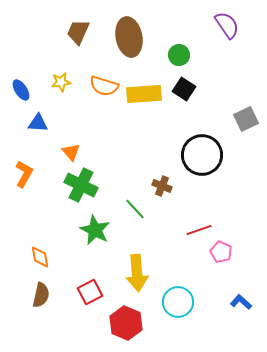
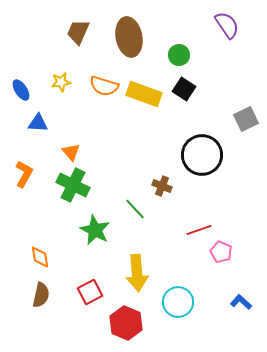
yellow rectangle: rotated 24 degrees clockwise
green cross: moved 8 px left
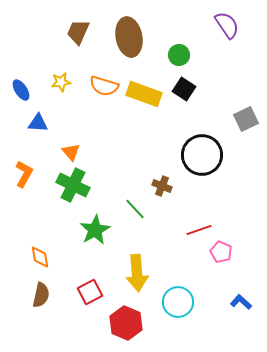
green star: rotated 16 degrees clockwise
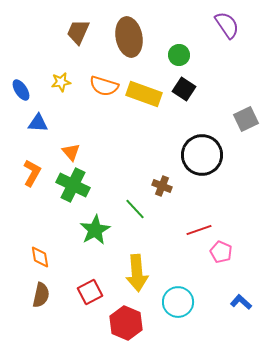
orange L-shape: moved 8 px right, 1 px up
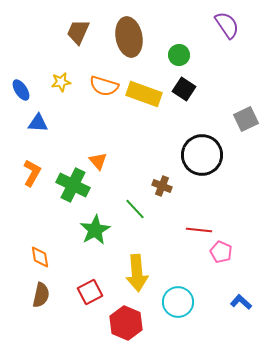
orange triangle: moved 27 px right, 9 px down
red line: rotated 25 degrees clockwise
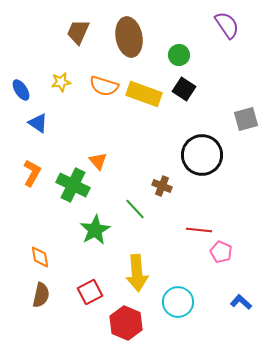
gray square: rotated 10 degrees clockwise
blue triangle: rotated 30 degrees clockwise
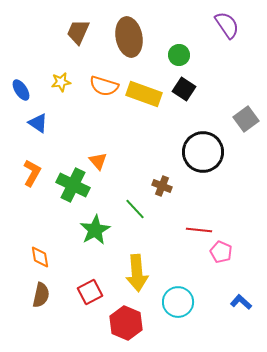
gray square: rotated 20 degrees counterclockwise
black circle: moved 1 px right, 3 px up
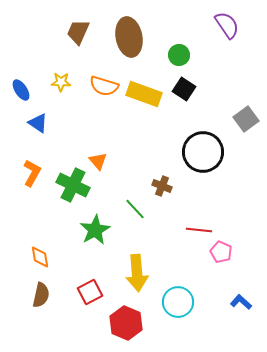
yellow star: rotated 12 degrees clockwise
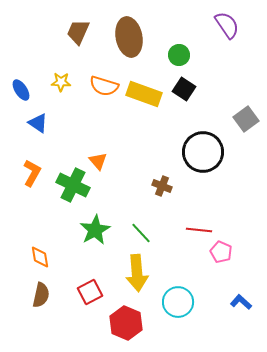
green line: moved 6 px right, 24 px down
